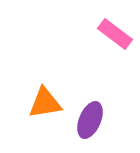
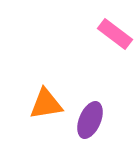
orange triangle: moved 1 px right, 1 px down
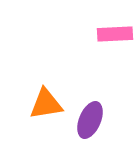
pink rectangle: rotated 40 degrees counterclockwise
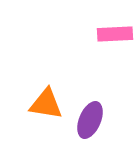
orange triangle: rotated 18 degrees clockwise
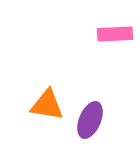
orange triangle: moved 1 px right, 1 px down
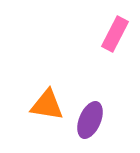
pink rectangle: rotated 60 degrees counterclockwise
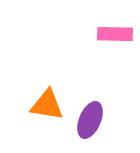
pink rectangle: rotated 64 degrees clockwise
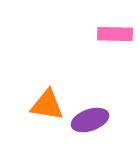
purple ellipse: rotated 48 degrees clockwise
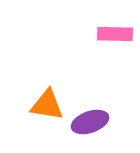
purple ellipse: moved 2 px down
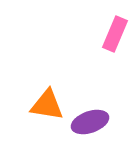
pink rectangle: rotated 68 degrees counterclockwise
